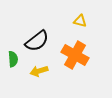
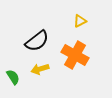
yellow triangle: rotated 40 degrees counterclockwise
green semicircle: moved 18 px down; rotated 28 degrees counterclockwise
yellow arrow: moved 1 px right, 2 px up
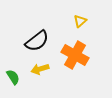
yellow triangle: rotated 16 degrees counterclockwise
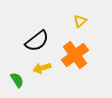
orange cross: rotated 24 degrees clockwise
yellow arrow: moved 2 px right, 1 px up
green semicircle: moved 4 px right, 3 px down
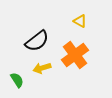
yellow triangle: rotated 48 degrees counterclockwise
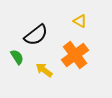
black semicircle: moved 1 px left, 6 px up
yellow arrow: moved 2 px right, 2 px down; rotated 54 degrees clockwise
green semicircle: moved 23 px up
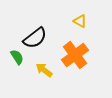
black semicircle: moved 1 px left, 3 px down
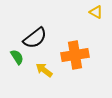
yellow triangle: moved 16 px right, 9 px up
orange cross: rotated 28 degrees clockwise
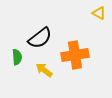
yellow triangle: moved 3 px right, 1 px down
black semicircle: moved 5 px right
green semicircle: rotated 28 degrees clockwise
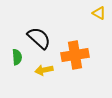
black semicircle: moved 1 px left; rotated 100 degrees counterclockwise
yellow arrow: rotated 48 degrees counterclockwise
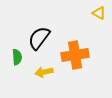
black semicircle: rotated 95 degrees counterclockwise
yellow arrow: moved 2 px down
